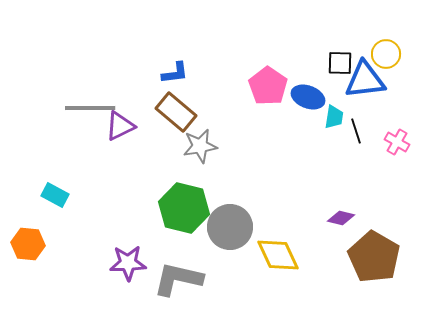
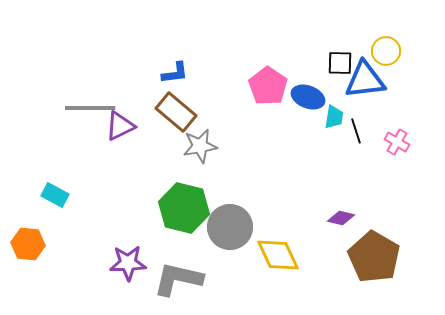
yellow circle: moved 3 px up
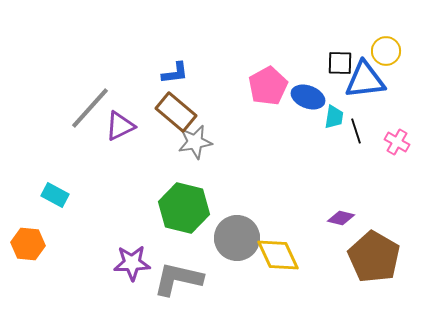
pink pentagon: rotated 9 degrees clockwise
gray line: rotated 48 degrees counterclockwise
gray star: moved 5 px left, 4 px up
gray circle: moved 7 px right, 11 px down
purple star: moved 4 px right
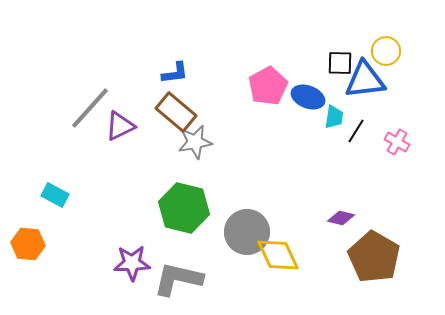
black line: rotated 50 degrees clockwise
gray circle: moved 10 px right, 6 px up
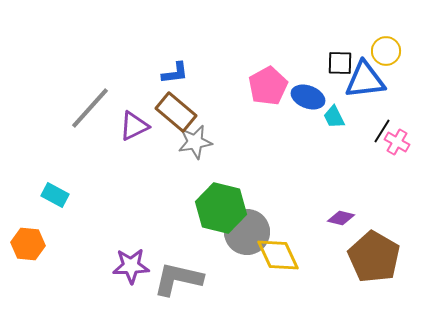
cyan trapezoid: rotated 145 degrees clockwise
purple triangle: moved 14 px right
black line: moved 26 px right
green hexagon: moved 37 px right
purple star: moved 1 px left, 3 px down
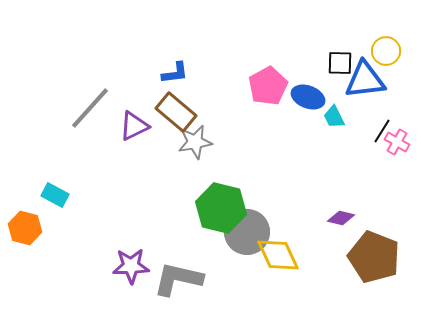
orange hexagon: moved 3 px left, 16 px up; rotated 8 degrees clockwise
brown pentagon: rotated 9 degrees counterclockwise
